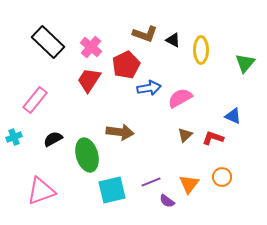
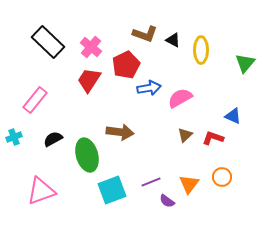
cyan square: rotated 8 degrees counterclockwise
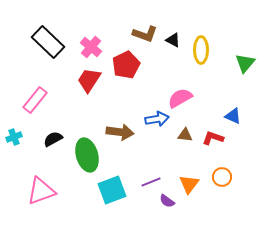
blue arrow: moved 8 px right, 31 px down
brown triangle: rotated 49 degrees clockwise
